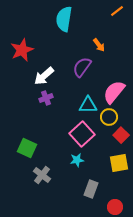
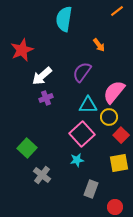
purple semicircle: moved 5 px down
white arrow: moved 2 px left
green square: rotated 18 degrees clockwise
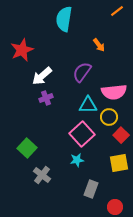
pink semicircle: rotated 135 degrees counterclockwise
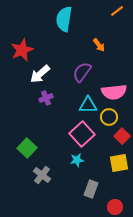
white arrow: moved 2 px left, 2 px up
red square: moved 1 px right, 1 px down
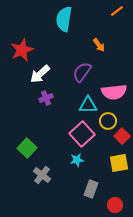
yellow circle: moved 1 px left, 4 px down
red circle: moved 2 px up
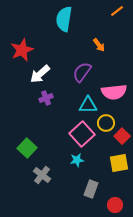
yellow circle: moved 2 px left, 2 px down
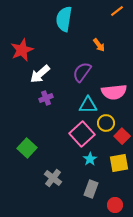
cyan star: moved 13 px right, 1 px up; rotated 24 degrees counterclockwise
gray cross: moved 11 px right, 3 px down
